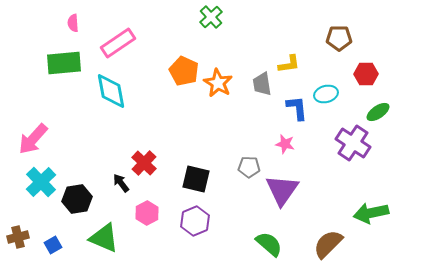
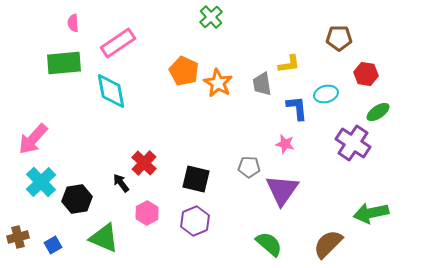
red hexagon: rotated 10 degrees clockwise
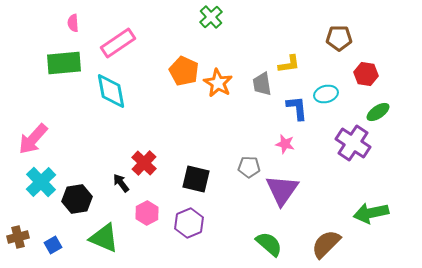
purple hexagon: moved 6 px left, 2 px down
brown semicircle: moved 2 px left
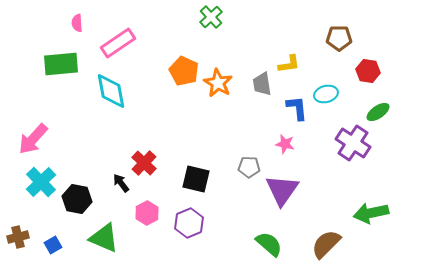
pink semicircle: moved 4 px right
green rectangle: moved 3 px left, 1 px down
red hexagon: moved 2 px right, 3 px up
black hexagon: rotated 20 degrees clockwise
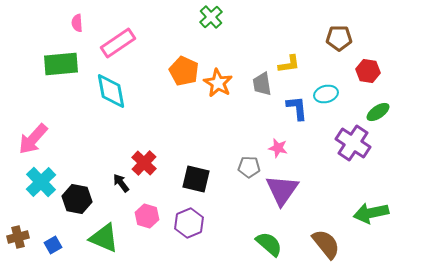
pink star: moved 7 px left, 4 px down
pink hexagon: moved 3 px down; rotated 15 degrees counterclockwise
brown semicircle: rotated 96 degrees clockwise
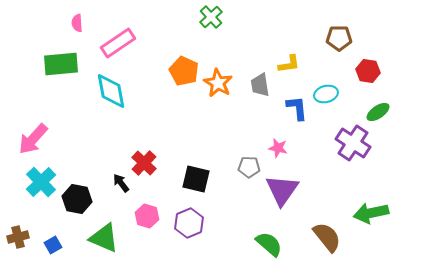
gray trapezoid: moved 2 px left, 1 px down
brown semicircle: moved 1 px right, 7 px up
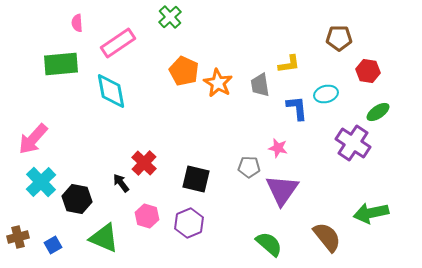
green cross: moved 41 px left
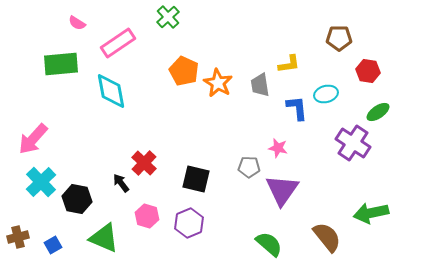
green cross: moved 2 px left
pink semicircle: rotated 54 degrees counterclockwise
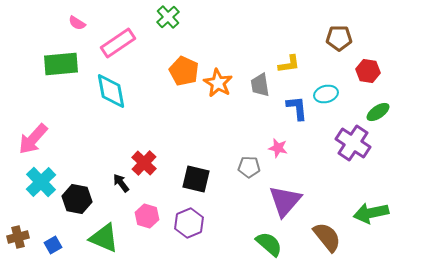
purple triangle: moved 3 px right, 11 px down; rotated 6 degrees clockwise
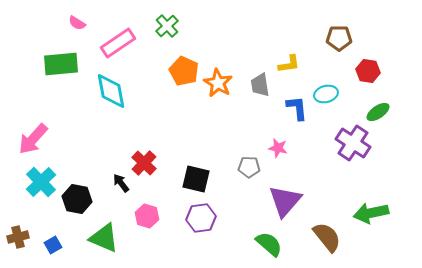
green cross: moved 1 px left, 9 px down
purple hexagon: moved 12 px right, 5 px up; rotated 16 degrees clockwise
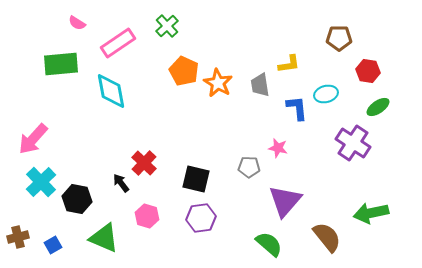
green ellipse: moved 5 px up
